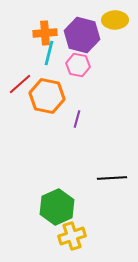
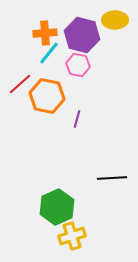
cyan line: rotated 25 degrees clockwise
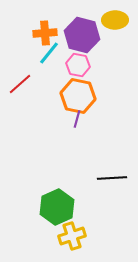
orange hexagon: moved 31 px right
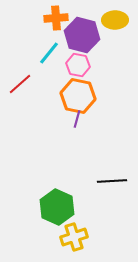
orange cross: moved 11 px right, 15 px up
black line: moved 3 px down
green hexagon: rotated 12 degrees counterclockwise
yellow cross: moved 2 px right, 1 px down
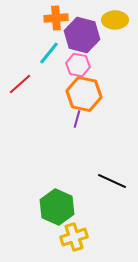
orange hexagon: moved 6 px right, 2 px up
black line: rotated 28 degrees clockwise
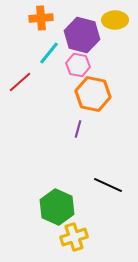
orange cross: moved 15 px left
red line: moved 2 px up
orange hexagon: moved 9 px right
purple line: moved 1 px right, 10 px down
black line: moved 4 px left, 4 px down
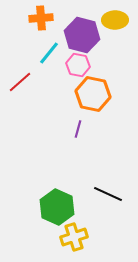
black line: moved 9 px down
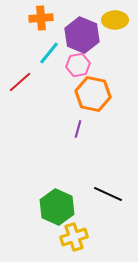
purple hexagon: rotated 8 degrees clockwise
pink hexagon: rotated 20 degrees counterclockwise
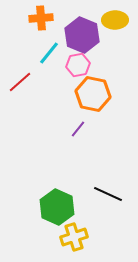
purple line: rotated 24 degrees clockwise
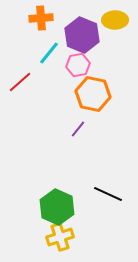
yellow cross: moved 14 px left
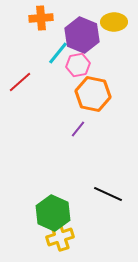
yellow ellipse: moved 1 px left, 2 px down
cyan line: moved 9 px right
green hexagon: moved 4 px left, 6 px down
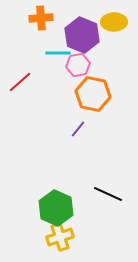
cyan line: rotated 50 degrees clockwise
green hexagon: moved 3 px right, 5 px up
